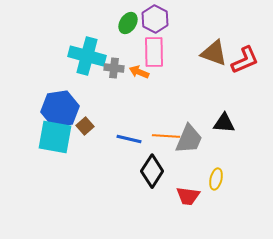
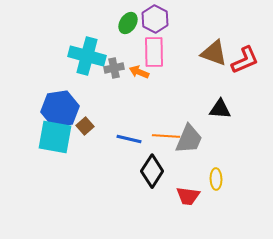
gray cross: rotated 18 degrees counterclockwise
black triangle: moved 4 px left, 14 px up
yellow ellipse: rotated 15 degrees counterclockwise
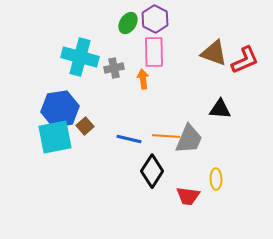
cyan cross: moved 7 px left, 1 px down
orange arrow: moved 4 px right, 7 px down; rotated 60 degrees clockwise
cyan square: rotated 21 degrees counterclockwise
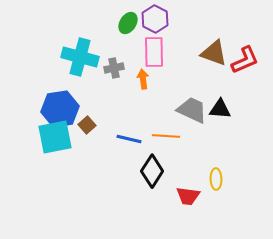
brown square: moved 2 px right, 1 px up
gray trapezoid: moved 3 px right, 29 px up; rotated 88 degrees counterclockwise
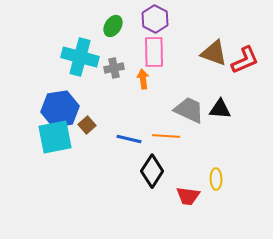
green ellipse: moved 15 px left, 3 px down
gray trapezoid: moved 3 px left
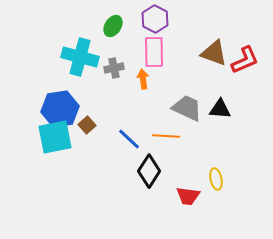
gray trapezoid: moved 2 px left, 2 px up
blue line: rotated 30 degrees clockwise
black diamond: moved 3 px left
yellow ellipse: rotated 10 degrees counterclockwise
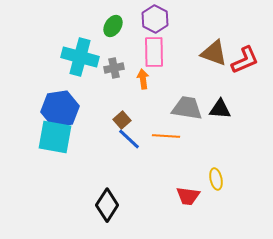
gray trapezoid: rotated 16 degrees counterclockwise
brown square: moved 35 px right, 5 px up
cyan square: rotated 21 degrees clockwise
black diamond: moved 42 px left, 34 px down
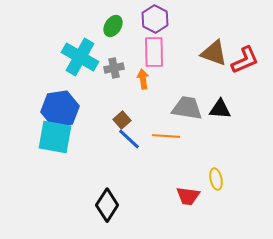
cyan cross: rotated 15 degrees clockwise
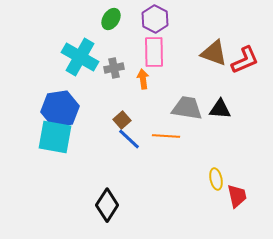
green ellipse: moved 2 px left, 7 px up
red trapezoid: moved 49 px right; rotated 110 degrees counterclockwise
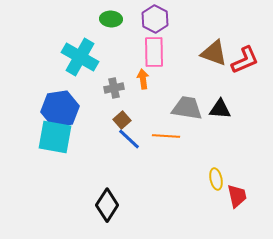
green ellipse: rotated 60 degrees clockwise
gray cross: moved 20 px down
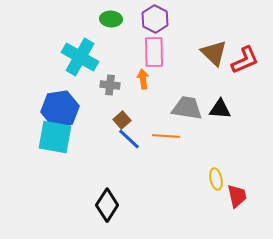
brown triangle: rotated 24 degrees clockwise
gray cross: moved 4 px left, 3 px up; rotated 18 degrees clockwise
